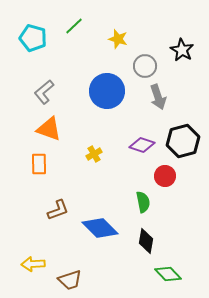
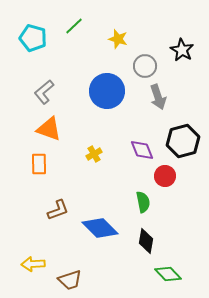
purple diamond: moved 5 px down; rotated 50 degrees clockwise
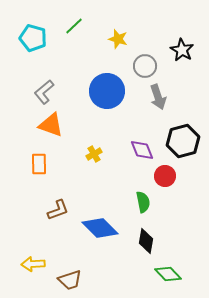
orange triangle: moved 2 px right, 4 px up
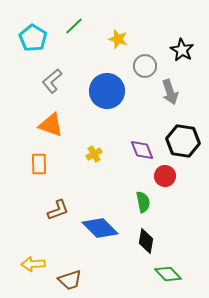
cyan pentagon: rotated 16 degrees clockwise
gray L-shape: moved 8 px right, 11 px up
gray arrow: moved 12 px right, 5 px up
black hexagon: rotated 24 degrees clockwise
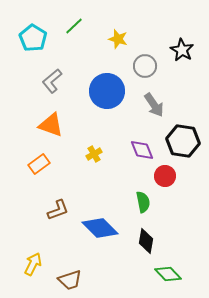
gray arrow: moved 16 px left, 13 px down; rotated 15 degrees counterclockwise
orange rectangle: rotated 55 degrees clockwise
yellow arrow: rotated 120 degrees clockwise
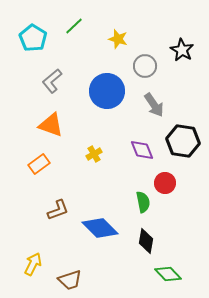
red circle: moved 7 px down
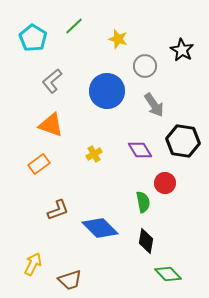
purple diamond: moved 2 px left; rotated 10 degrees counterclockwise
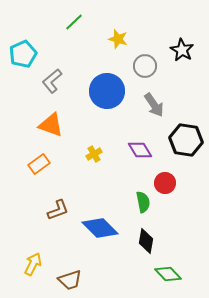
green line: moved 4 px up
cyan pentagon: moved 10 px left, 16 px down; rotated 16 degrees clockwise
black hexagon: moved 3 px right, 1 px up
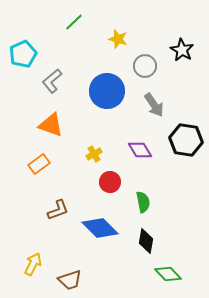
red circle: moved 55 px left, 1 px up
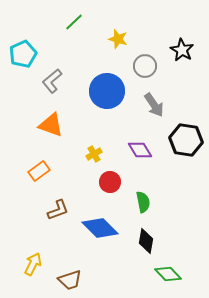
orange rectangle: moved 7 px down
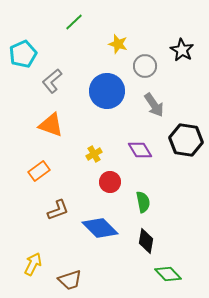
yellow star: moved 5 px down
